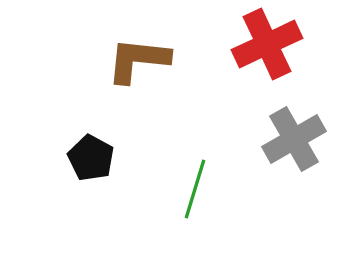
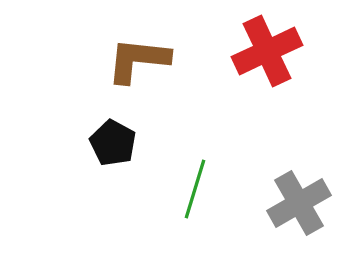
red cross: moved 7 px down
gray cross: moved 5 px right, 64 px down
black pentagon: moved 22 px right, 15 px up
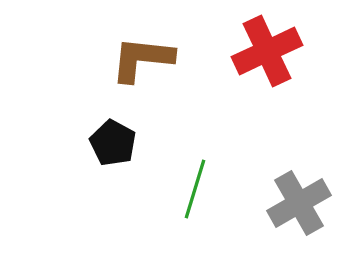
brown L-shape: moved 4 px right, 1 px up
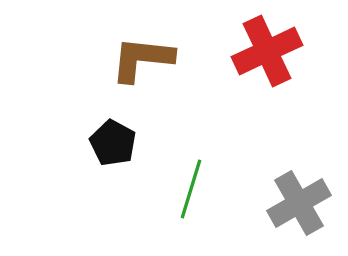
green line: moved 4 px left
